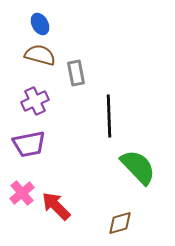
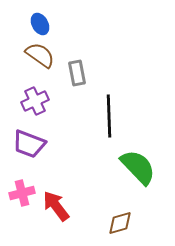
brown semicircle: rotated 20 degrees clockwise
gray rectangle: moved 1 px right
purple trapezoid: rotated 32 degrees clockwise
pink cross: rotated 25 degrees clockwise
red arrow: rotated 8 degrees clockwise
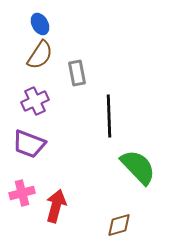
brown semicircle: rotated 88 degrees clockwise
red arrow: rotated 52 degrees clockwise
brown diamond: moved 1 px left, 2 px down
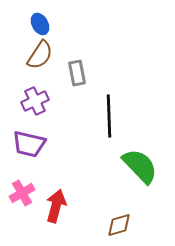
purple trapezoid: rotated 8 degrees counterclockwise
green semicircle: moved 2 px right, 1 px up
pink cross: rotated 15 degrees counterclockwise
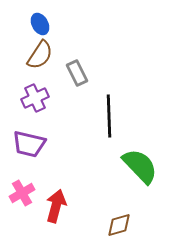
gray rectangle: rotated 15 degrees counterclockwise
purple cross: moved 3 px up
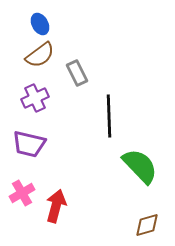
brown semicircle: rotated 20 degrees clockwise
brown diamond: moved 28 px right
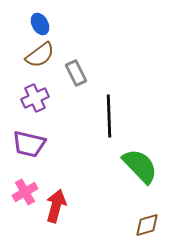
gray rectangle: moved 1 px left
pink cross: moved 3 px right, 1 px up
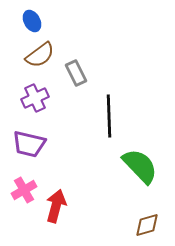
blue ellipse: moved 8 px left, 3 px up
pink cross: moved 1 px left, 2 px up
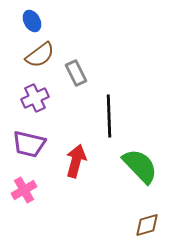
red arrow: moved 20 px right, 45 px up
